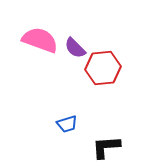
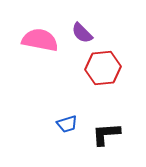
pink semicircle: rotated 9 degrees counterclockwise
purple semicircle: moved 7 px right, 15 px up
black L-shape: moved 13 px up
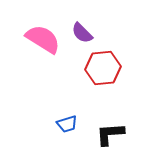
pink semicircle: moved 3 px right, 1 px up; rotated 21 degrees clockwise
black L-shape: moved 4 px right
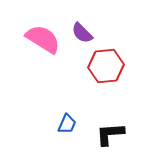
red hexagon: moved 3 px right, 2 px up
blue trapezoid: rotated 50 degrees counterclockwise
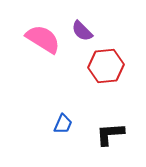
purple semicircle: moved 2 px up
blue trapezoid: moved 4 px left
